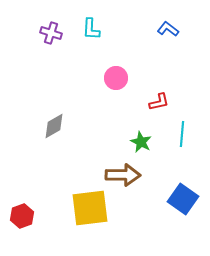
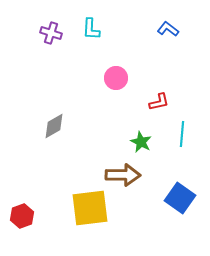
blue square: moved 3 px left, 1 px up
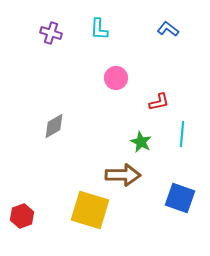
cyan L-shape: moved 8 px right
blue square: rotated 16 degrees counterclockwise
yellow square: moved 2 px down; rotated 24 degrees clockwise
